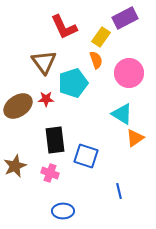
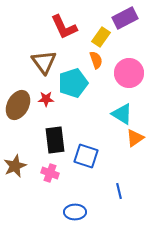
brown ellipse: moved 1 px up; rotated 28 degrees counterclockwise
blue ellipse: moved 12 px right, 1 px down
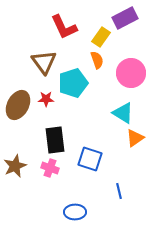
orange semicircle: moved 1 px right
pink circle: moved 2 px right
cyan triangle: moved 1 px right, 1 px up
blue square: moved 4 px right, 3 px down
pink cross: moved 5 px up
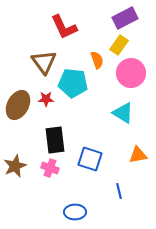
yellow rectangle: moved 18 px right, 8 px down
cyan pentagon: rotated 24 degrees clockwise
orange triangle: moved 3 px right, 17 px down; rotated 24 degrees clockwise
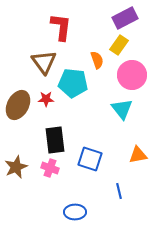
red L-shape: moved 3 px left; rotated 148 degrees counterclockwise
pink circle: moved 1 px right, 2 px down
cyan triangle: moved 1 px left, 4 px up; rotated 20 degrees clockwise
brown star: moved 1 px right, 1 px down
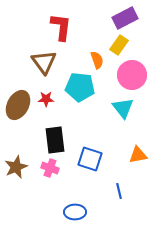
cyan pentagon: moved 7 px right, 4 px down
cyan triangle: moved 1 px right, 1 px up
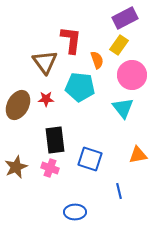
red L-shape: moved 10 px right, 13 px down
brown triangle: moved 1 px right
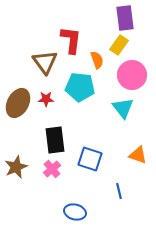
purple rectangle: rotated 70 degrees counterclockwise
brown ellipse: moved 2 px up
orange triangle: rotated 30 degrees clockwise
pink cross: moved 2 px right, 1 px down; rotated 30 degrees clockwise
blue ellipse: rotated 15 degrees clockwise
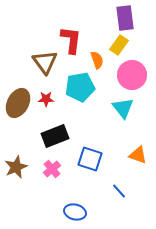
cyan pentagon: rotated 16 degrees counterclockwise
black rectangle: moved 4 px up; rotated 76 degrees clockwise
blue line: rotated 28 degrees counterclockwise
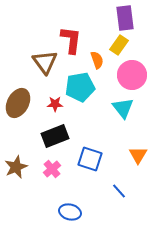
red star: moved 9 px right, 5 px down
orange triangle: rotated 42 degrees clockwise
blue ellipse: moved 5 px left
